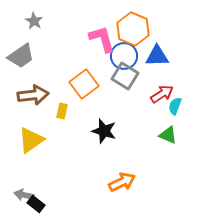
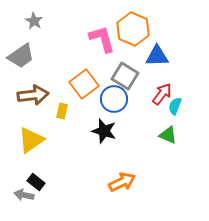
blue circle: moved 10 px left, 43 px down
red arrow: rotated 20 degrees counterclockwise
black rectangle: moved 22 px up
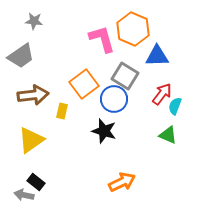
gray star: rotated 24 degrees counterclockwise
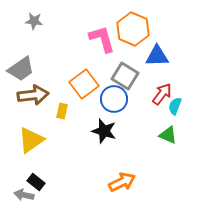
gray trapezoid: moved 13 px down
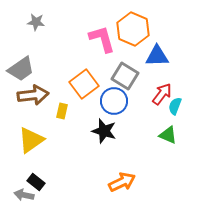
gray star: moved 2 px right, 1 px down
blue circle: moved 2 px down
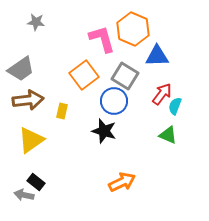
orange square: moved 9 px up
brown arrow: moved 5 px left, 5 px down
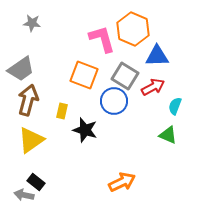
gray star: moved 4 px left, 1 px down
orange square: rotated 32 degrees counterclockwise
red arrow: moved 9 px left, 7 px up; rotated 25 degrees clockwise
brown arrow: rotated 68 degrees counterclockwise
black star: moved 19 px left, 1 px up
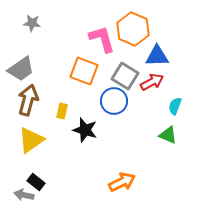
orange square: moved 4 px up
red arrow: moved 1 px left, 5 px up
